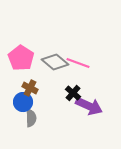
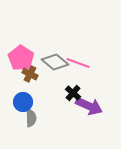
brown cross: moved 14 px up
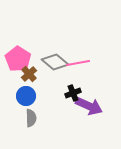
pink pentagon: moved 3 px left, 1 px down
pink line: rotated 30 degrees counterclockwise
brown cross: moved 1 px left; rotated 21 degrees clockwise
black cross: rotated 28 degrees clockwise
blue circle: moved 3 px right, 6 px up
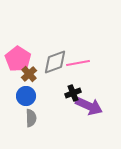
gray diamond: rotated 60 degrees counterclockwise
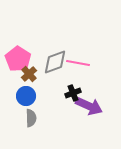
pink line: rotated 20 degrees clockwise
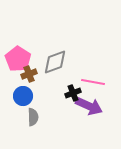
pink line: moved 15 px right, 19 px down
brown cross: rotated 21 degrees clockwise
blue circle: moved 3 px left
gray semicircle: moved 2 px right, 1 px up
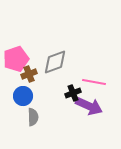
pink pentagon: moved 2 px left; rotated 20 degrees clockwise
pink line: moved 1 px right
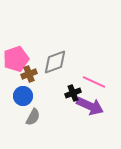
pink line: rotated 15 degrees clockwise
purple arrow: moved 1 px right
gray semicircle: rotated 30 degrees clockwise
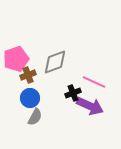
brown cross: moved 1 px left, 1 px down
blue circle: moved 7 px right, 2 px down
gray semicircle: moved 2 px right
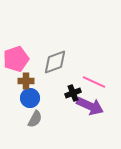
brown cross: moved 2 px left, 6 px down; rotated 21 degrees clockwise
gray semicircle: moved 2 px down
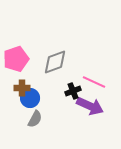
brown cross: moved 4 px left, 7 px down
black cross: moved 2 px up
